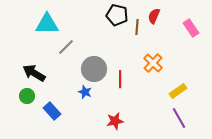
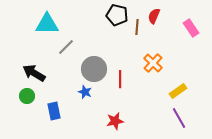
blue rectangle: moved 2 px right; rotated 30 degrees clockwise
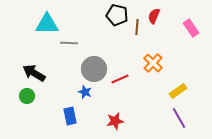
gray line: moved 3 px right, 4 px up; rotated 48 degrees clockwise
red line: rotated 66 degrees clockwise
blue rectangle: moved 16 px right, 5 px down
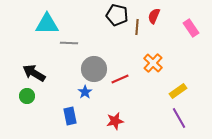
blue star: rotated 16 degrees clockwise
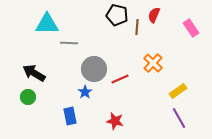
red semicircle: moved 1 px up
green circle: moved 1 px right, 1 px down
red star: rotated 24 degrees clockwise
